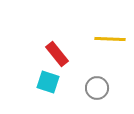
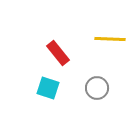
red rectangle: moved 1 px right, 1 px up
cyan square: moved 6 px down
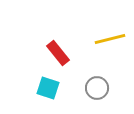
yellow line: rotated 16 degrees counterclockwise
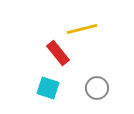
yellow line: moved 28 px left, 10 px up
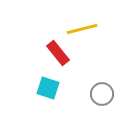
gray circle: moved 5 px right, 6 px down
